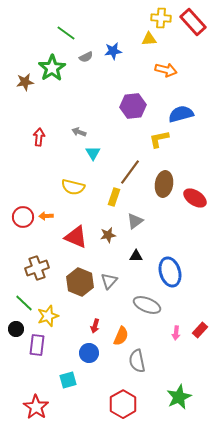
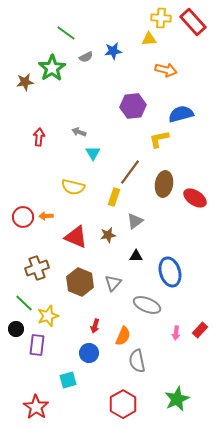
gray triangle at (109, 281): moved 4 px right, 2 px down
orange semicircle at (121, 336): moved 2 px right
green star at (179, 397): moved 2 px left, 2 px down
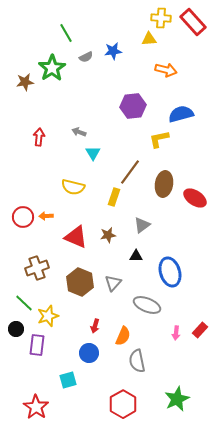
green line at (66, 33): rotated 24 degrees clockwise
gray triangle at (135, 221): moved 7 px right, 4 px down
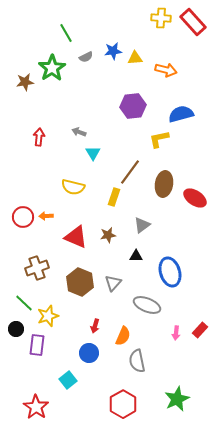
yellow triangle at (149, 39): moved 14 px left, 19 px down
cyan square at (68, 380): rotated 24 degrees counterclockwise
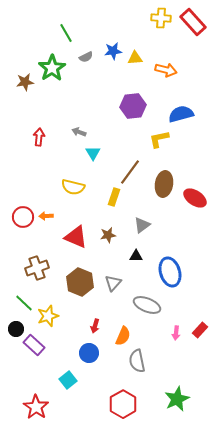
purple rectangle at (37, 345): moved 3 px left; rotated 55 degrees counterclockwise
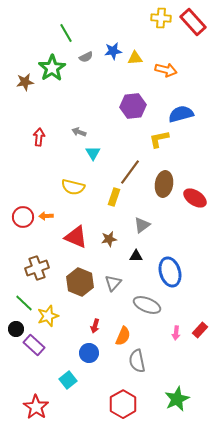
brown star at (108, 235): moved 1 px right, 4 px down
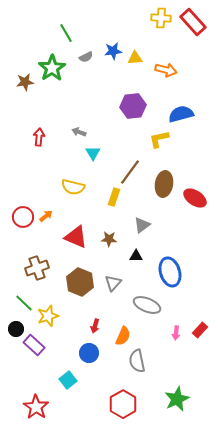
orange arrow at (46, 216): rotated 144 degrees clockwise
brown star at (109, 239): rotated 14 degrees clockwise
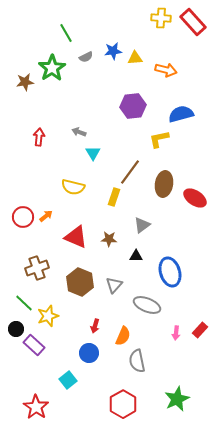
gray triangle at (113, 283): moved 1 px right, 2 px down
